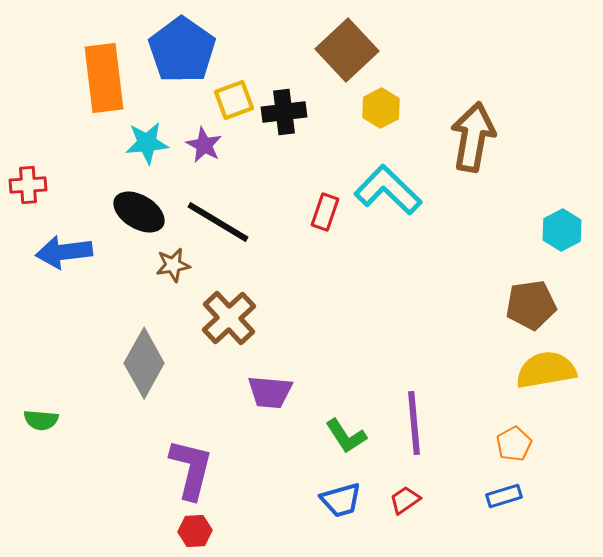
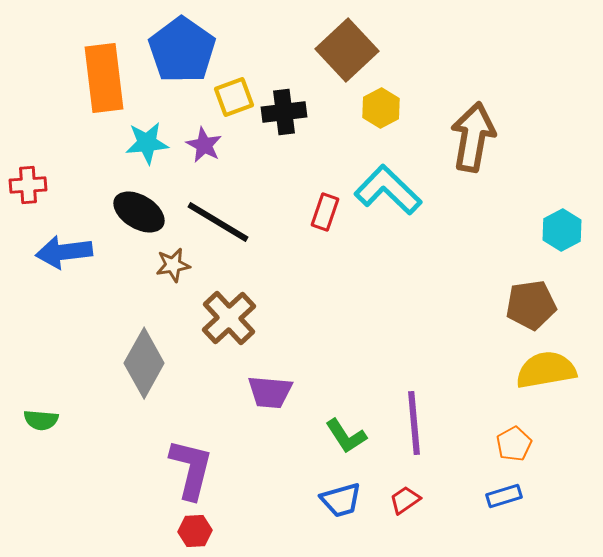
yellow square: moved 3 px up
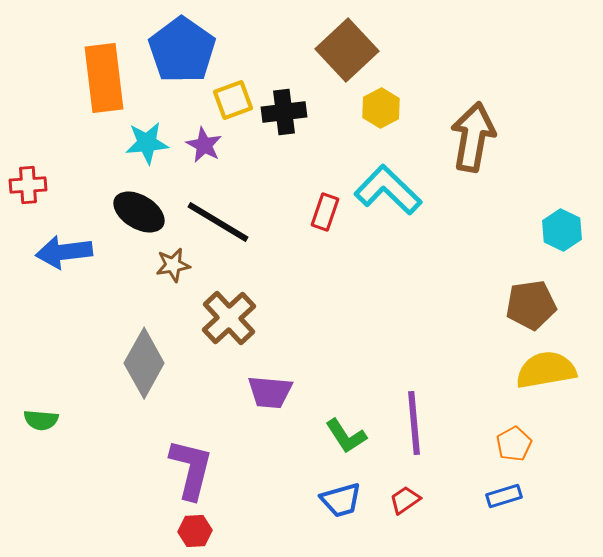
yellow square: moved 1 px left, 3 px down
cyan hexagon: rotated 6 degrees counterclockwise
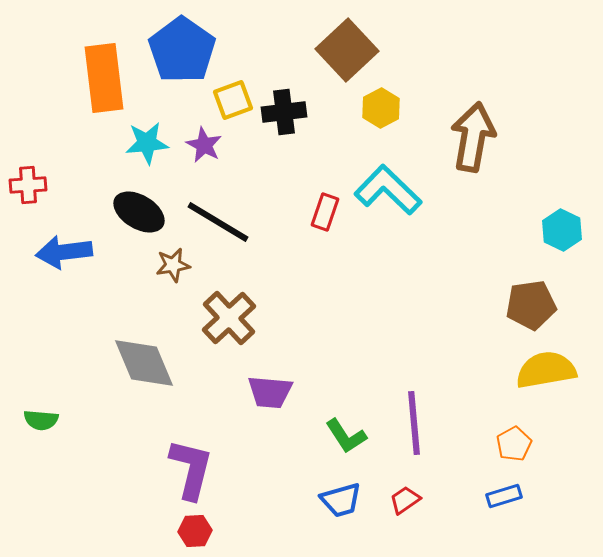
gray diamond: rotated 52 degrees counterclockwise
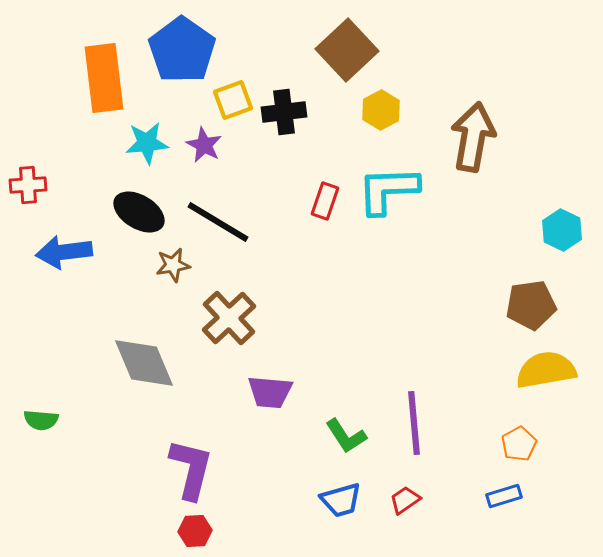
yellow hexagon: moved 2 px down
cyan L-shape: rotated 46 degrees counterclockwise
red rectangle: moved 11 px up
orange pentagon: moved 5 px right
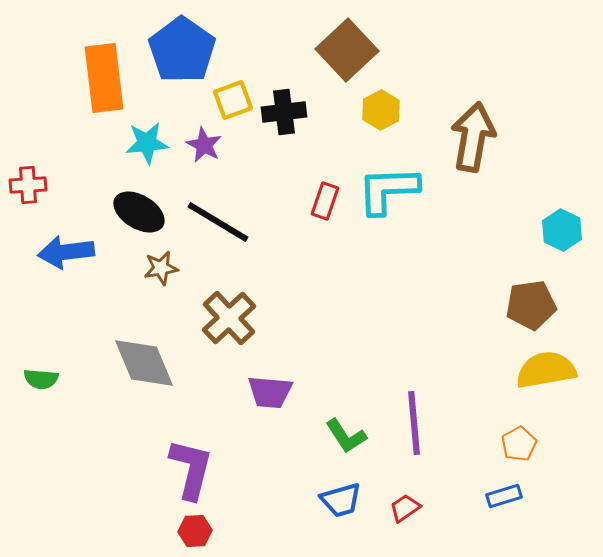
blue arrow: moved 2 px right
brown star: moved 12 px left, 3 px down
green semicircle: moved 41 px up
red trapezoid: moved 8 px down
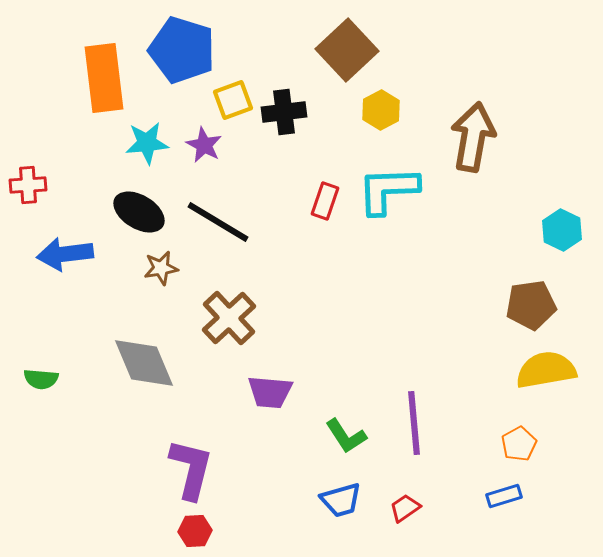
blue pentagon: rotated 18 degrees counterclockwise
blue arrow: moved 1 px left, 2 px down
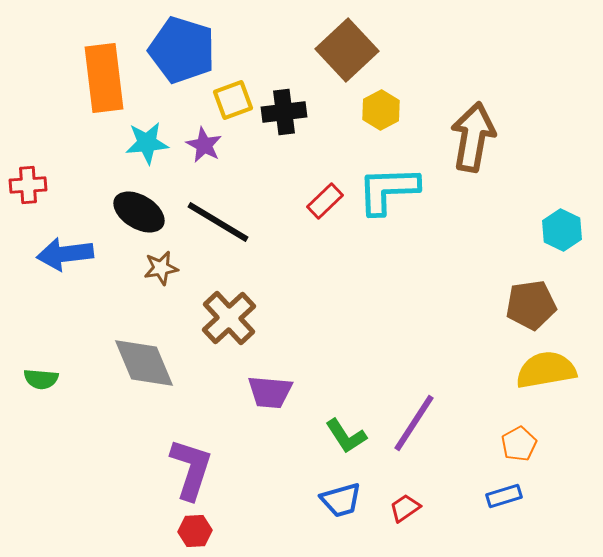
red rectangle: rotated 27 degrees clockwise
purple line: rotated 38 degrees clockwise
purple L-shape: rotated 4 degrees clockwise
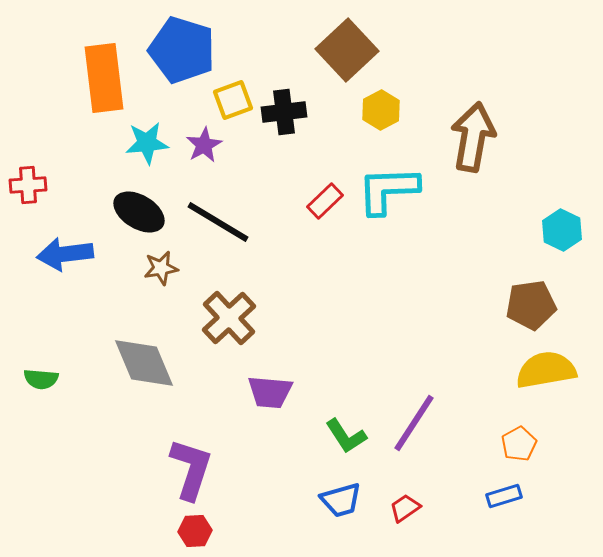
purple star: rotated 15 degrees clockwise
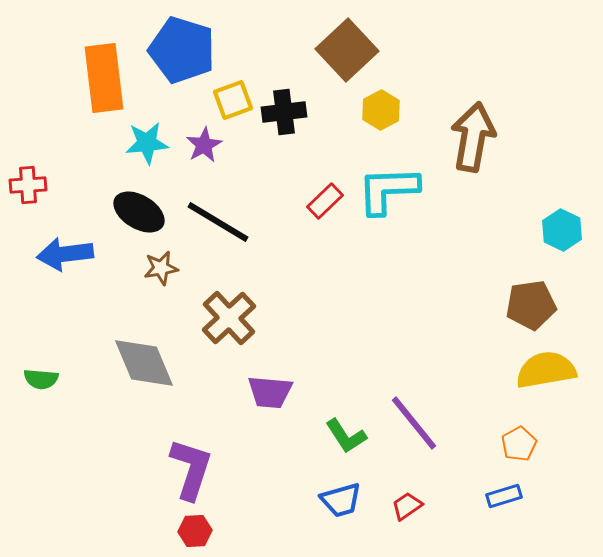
purple line: rotated 72 degrees counterclockwise
red trapezoid: moved 2 px right, 2 px up
